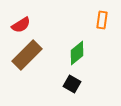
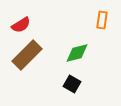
green diamond: rotated 25 degrees clockwise
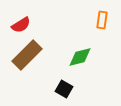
green diamond: moved 3 px right, 4 px down
black square: moved 8 px left, 5 px down
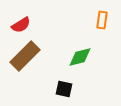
brown rectangle: moved 2 px left, 1 px down
black square: rotated 18 degrees counterclockwise
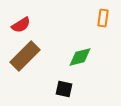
orange rectangle: moved 1 px right, 2 px up
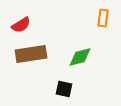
brown rectangle: moved 6 px right, 2 px up; rotated 36 degrees clockwise
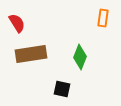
red semicircle: moved 4 px left, 2 px up; rotated 90 degrees counterclockwise
green diamond: rotated 55 degrees counterclockwise
black square: moved 2 px left
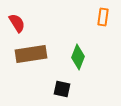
orange rectangle: moved 1 px up
green diamond: moved 2 px left
